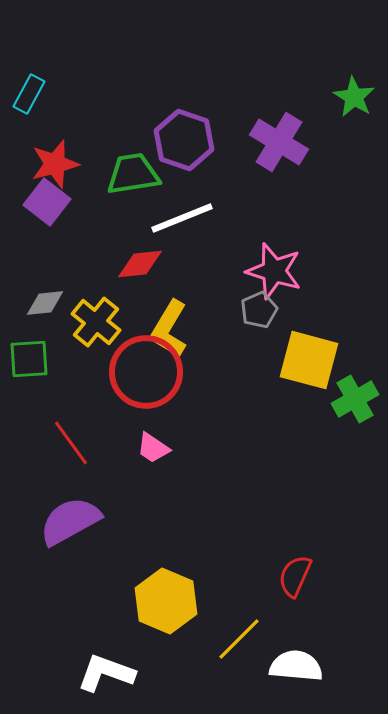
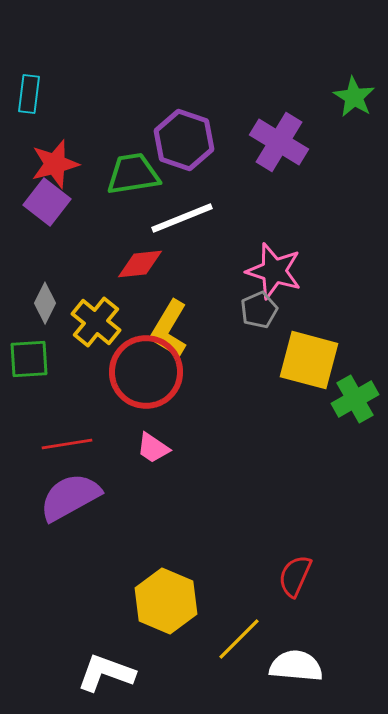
cyan rectangle: rotated 21 degrees counterclockwise
gray diamond: rotated 57 degrees counterclockwise
red line: moved 4 px left, 1 px down; rotated 63 degrees counterclockwise
purple semicircle: moved 24 px up
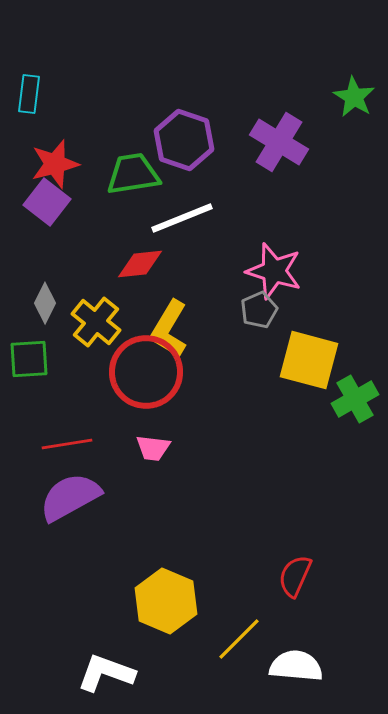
pink trapezoid: rotated 27 degrees counterclockwise
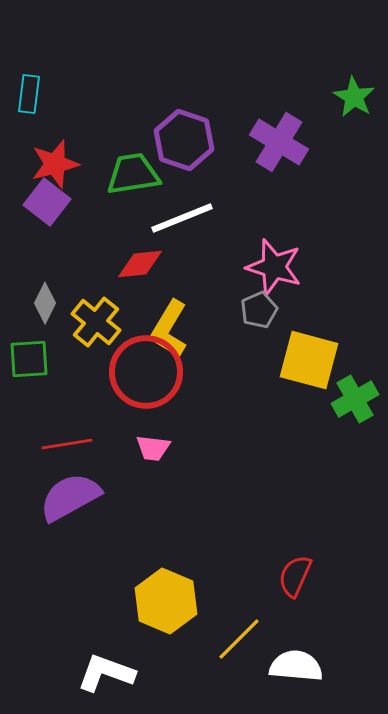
pink star: moved 4 px up
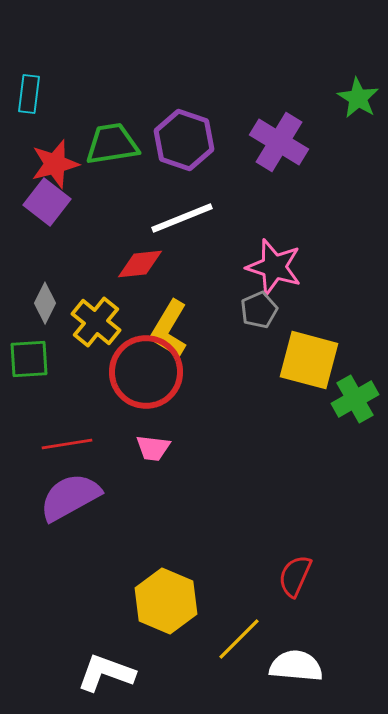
green star: moved 4 px right, 1 px down
green trapezoid: moved 21 px left, 30 px up
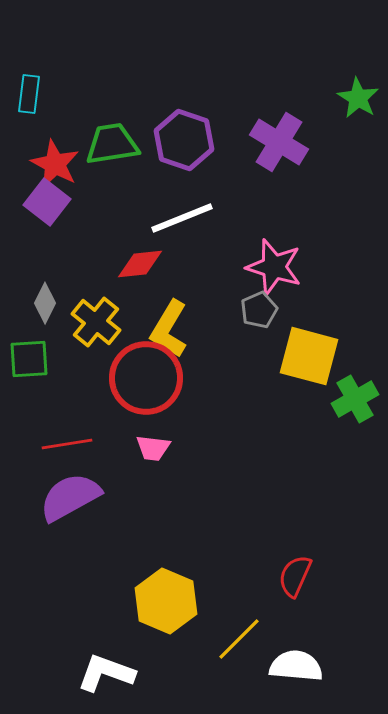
red star: rotated 30 degrees counterclockwise
yellow square: moved 4 px up
red circle: moved 6 px down
